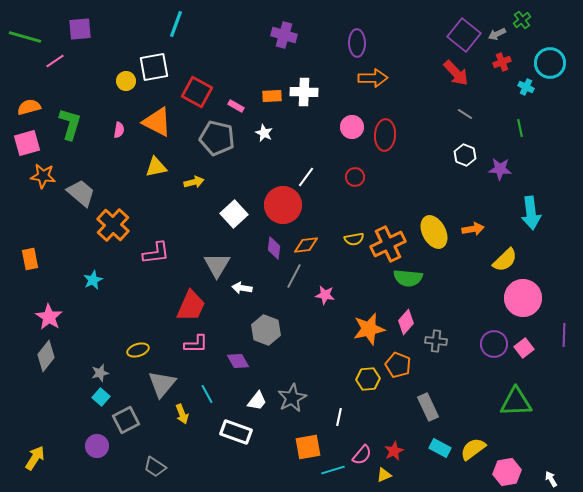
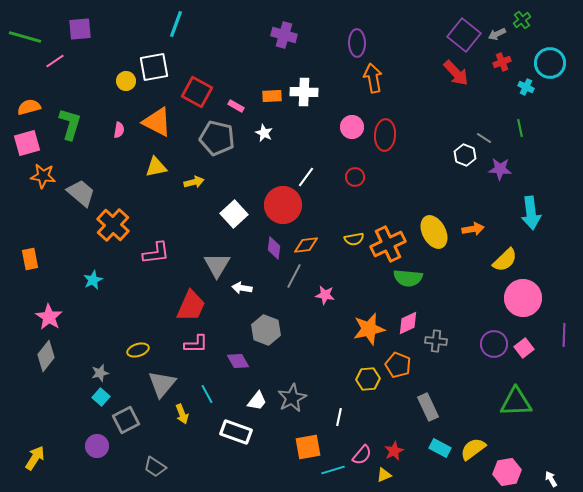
orange arrow at (373, 78): rotated 100 degrees counterclockwise
gray line at (465, 114): moved 19 px right, 24 px down
pink diamond at (406, 322): moved 2 px right, 1 px down; rotated 25 degrees clockwise
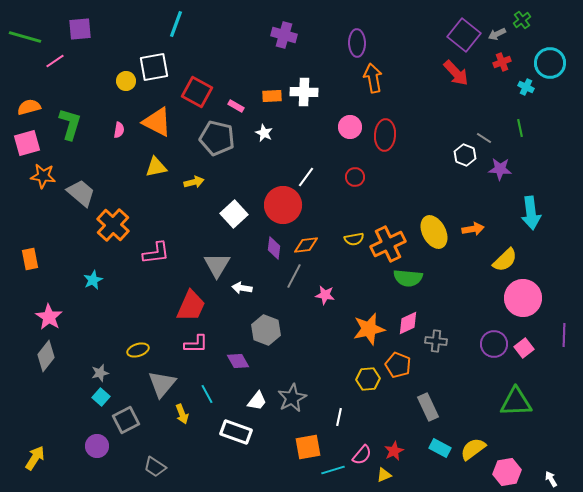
pink circle at (352, 127): moved 2 px left
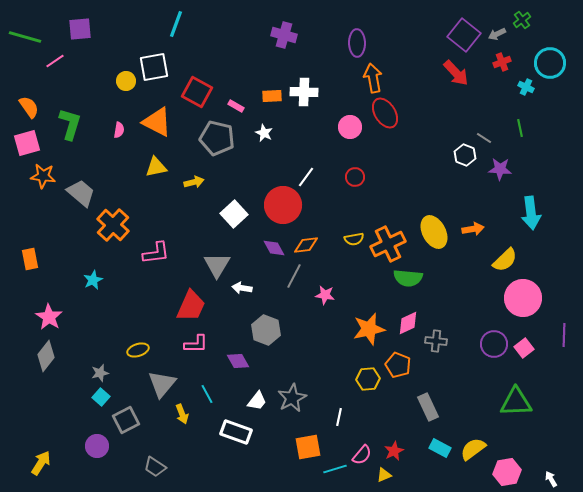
orange semicircle at (29, 107): rotated 70 degrees clockwise
red ellipse at (385, 135): moved 22 px up; rotated 36 degrees counterclockwise
purple diamond at (274, 248): rotated 35 degrees counterclockwise
yellow arrow at (35, 458): moved 6 px right, 5 px down
cyan line at (333, 470): moved 2 px right, 1 px up
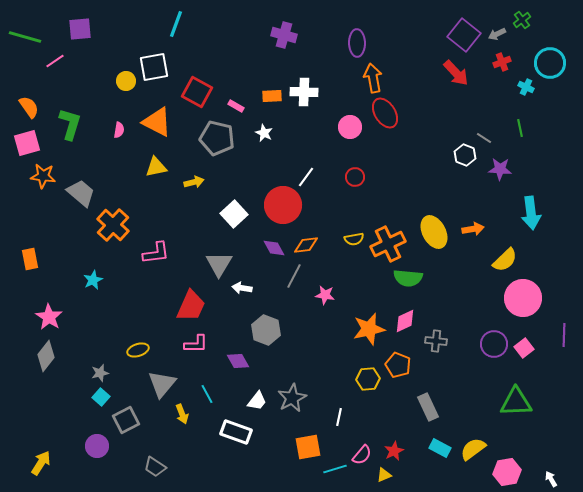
gray triangle at (217, 265): moved 2 px right, 1 px up
pink diamond at (408, 323): moved 3 px left, 2 px up
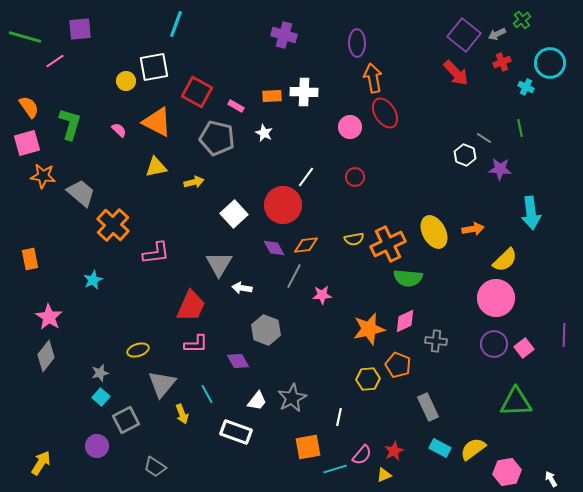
pink semicircle at (119, 130): rotated 56 degrees counterclockwise
pink star at (325, 295): moved 3 px left; rotated 12 degrees counterclockwise
pink circle at (523, 298): moved 27 px left
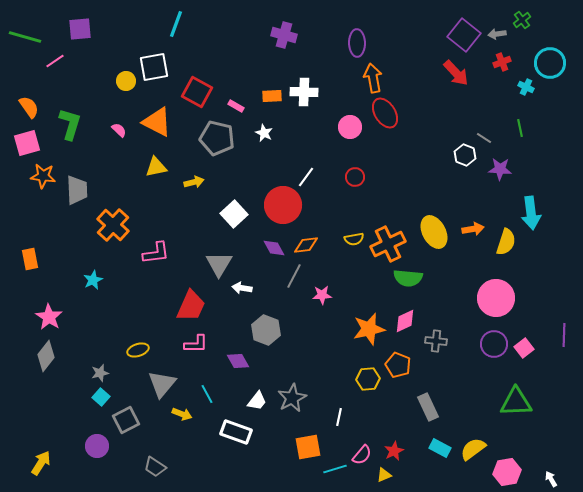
gray arrow at (497, 34): rotated 18 degrees clockwise
gray trapezoid at (81, 193): moved 4 px left, 3 px up; rotated 48 degrees clockwise
yellow semicircle at (505, 260): moved 1 px right, 18 px up; rotated 28 degrees counterclockwise
yellow arrow at (182, 414): rotated 48 degrees counterclockwise
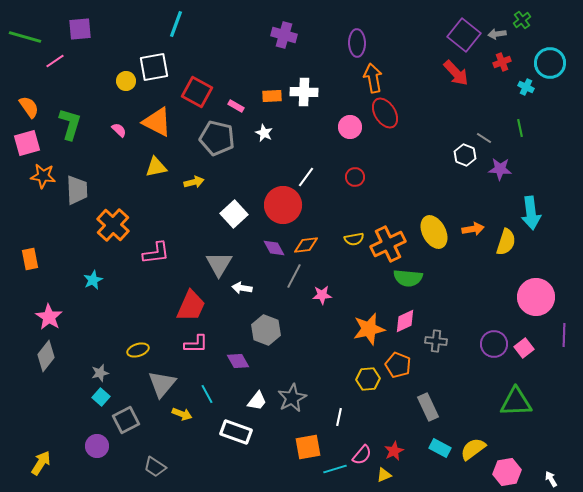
pink circle at (496, 298): moved 40 px right, 1 px up
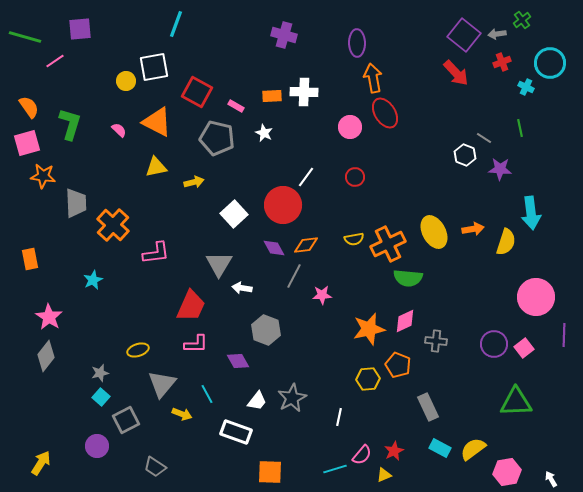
gray trapezoid at (77, 190): moved 1 px left, 13 px down
orange square at (308, 447): moved 38 px left, 25 px down; rotated 12 degrees clockwise
